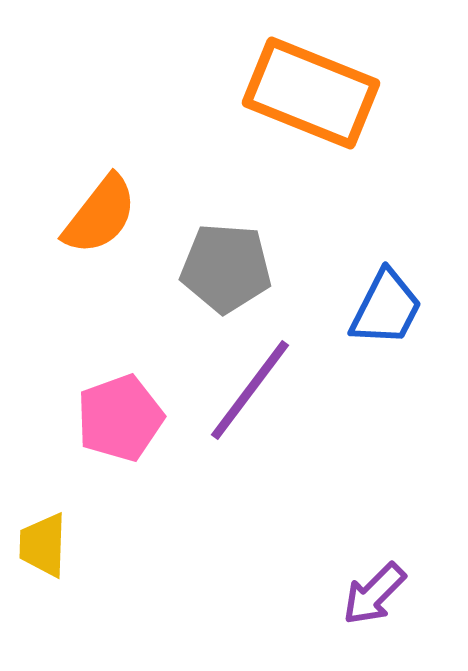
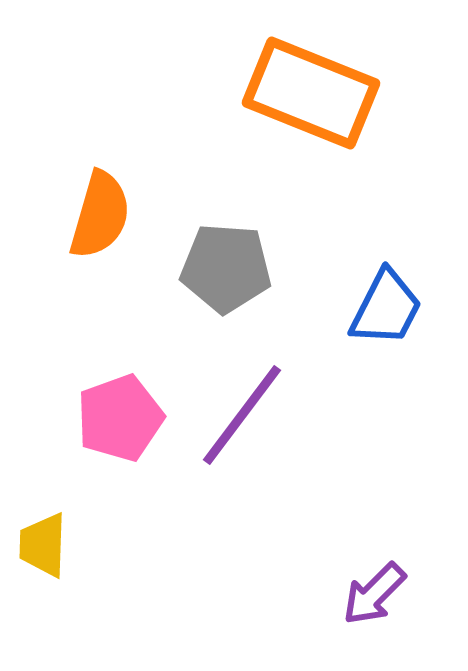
orange semicircle: rotated 22 degrees counterclockwise
purple line: moved 8 px left, 25 px down
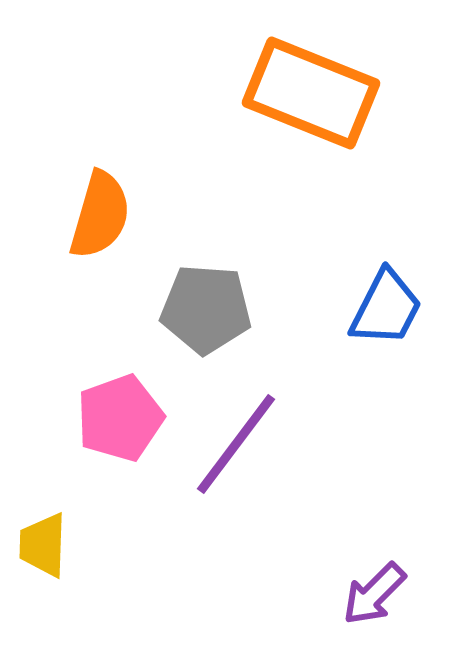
gray pentagon: moved 20 px left, 41 px down
purple line: moved 6 px left, 29 px down
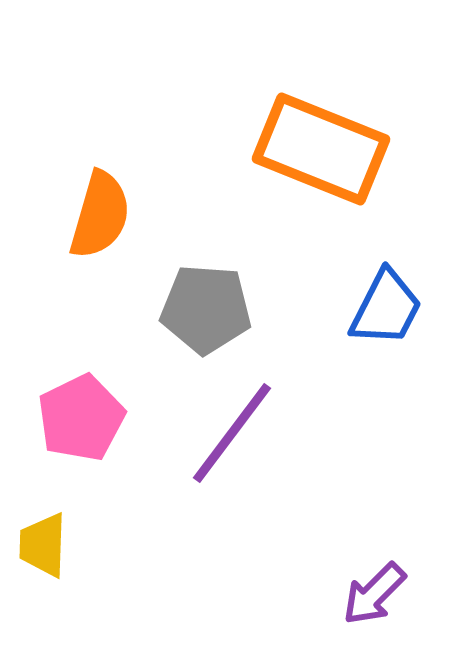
orange rectangle: moved 10 px right, 56 px down
pink pentagon: moved 39 px left; rotated 6 degrees counterclockwise
purple line: moved 4 px left, 11 px up
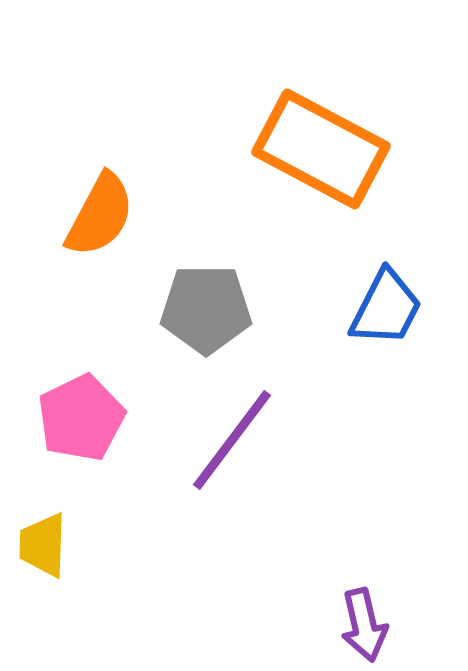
orange rectangle: rotated 6 degrees clockwise
orange semicircle: rotated 12 degrees clockwise
gray pentagon: rotated 4 degrees counterclockwise
purple line: moved 7 px down
purple arrow: moved 10 px left, 31 px down; rotated 58 degrees counterclockwise
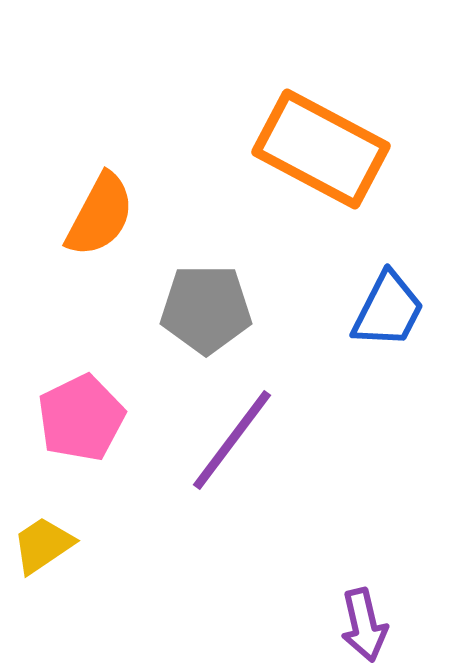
blue trapezoid: moved 2 px right, 2 px down
yellow trapezoid: rotated 54 degrees clockwise
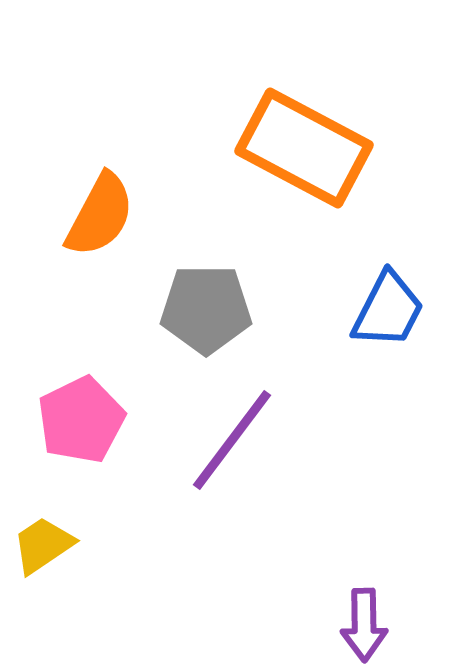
orange rectangle: moved 17 px left, 1 px up
pink pentagon: moved 2 px down
purple arrow: rotated 12 degrees clockwise
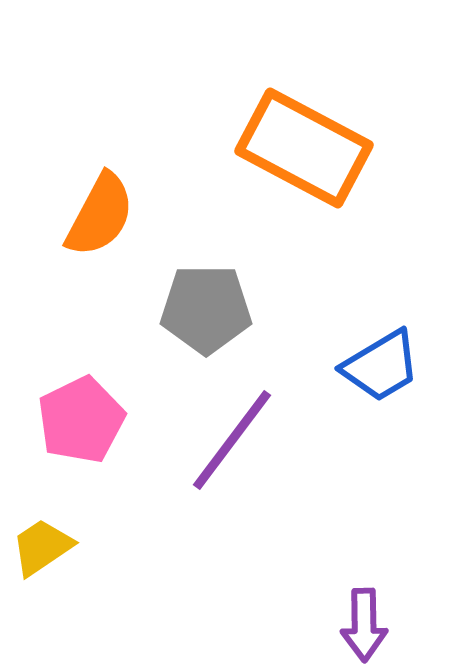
blue trapezoid: moved 7 px left, 56 px down; rotated 32 degrees clockwise
yellow trapezoid: moved 1 px left, 2 px down
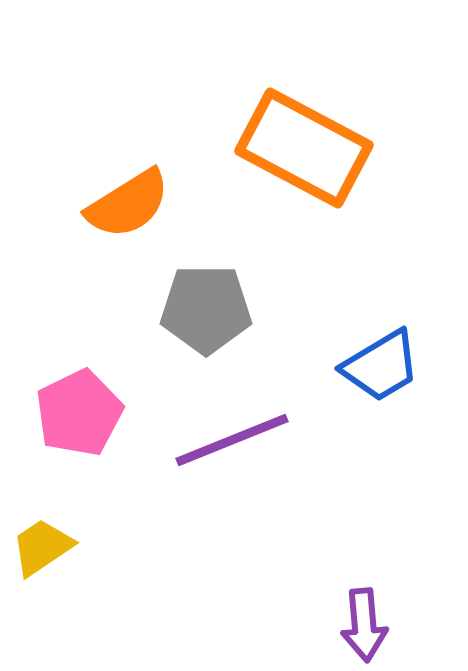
orange semicircle: moved 28 px right, 11 px up; rotated 30 degrees clockwise
pink pentagon: moved 2 px left, 7 px up
purple line: rotated 31 degrees clockwise
purple arrow: rotated 4 degrees counterclockwise
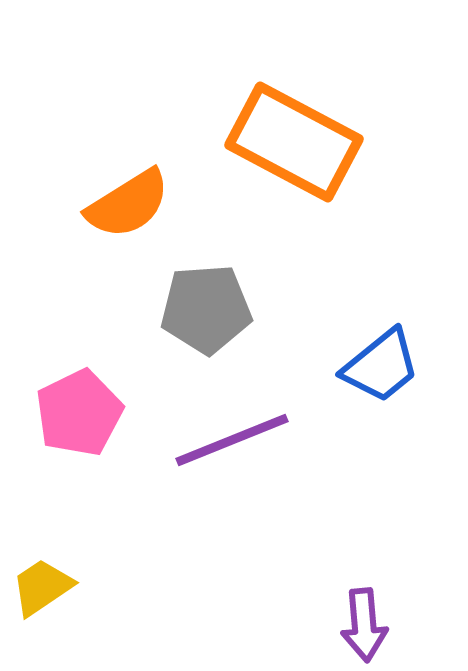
orange rectangle: moved 10 px left, 6 px up
gray pentagon: rotated 4 degrees counterclockwise
blue trapezoid: rotated 8 degrees counterclockwise
yellow trapezoid: moved 40 px down
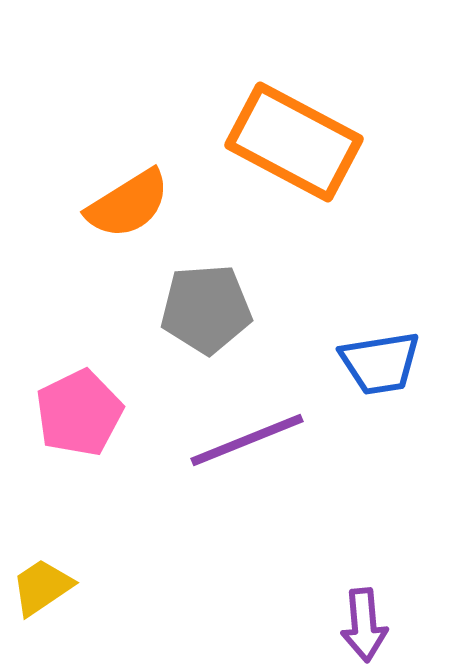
blue trapezoid: moved 1 px left, 3 px up; rotated 30 degrees clockwise
purple line: moved 15 px right
